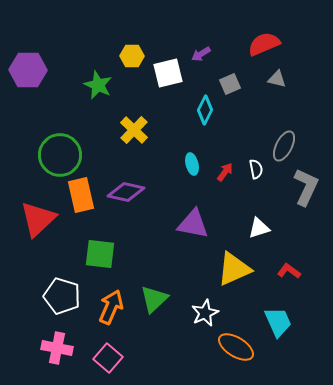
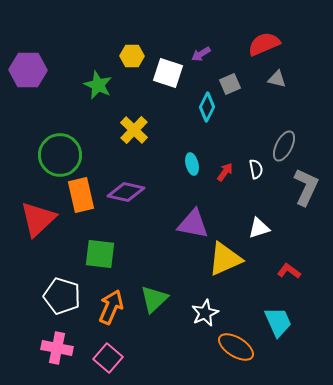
white square: rotated 32 degrees clockwise
cyan diamond: moved 2 px right, 3 px up
yellow triangle: moved 9 px left, 10 px up
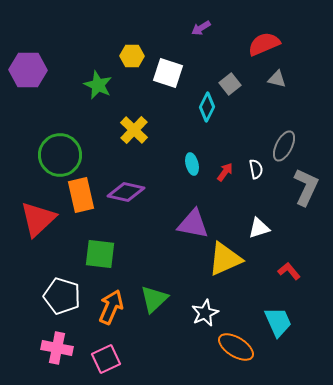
purple arrow: moved 26 px up
gray square: rotated 15 degrees counterclockwise
red L-shape: rotated 15 degrees clockwise
pink square: moved 2 px left, 1 px down; rotated 24 degrees clockwise
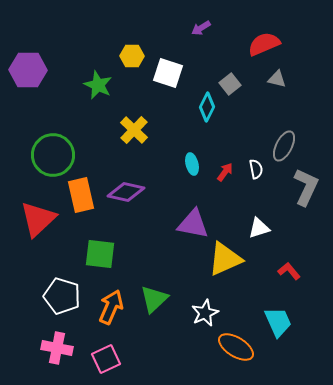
green circle: moved 7 px left
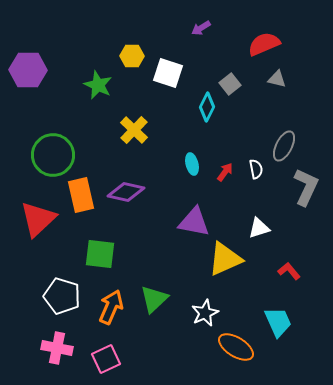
purple triangle: moved 1 px right, 2 px up
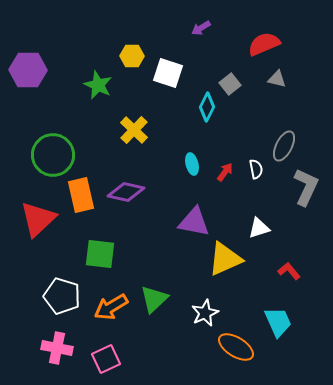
orange arrow: rotated 144 degrees counterclockwise
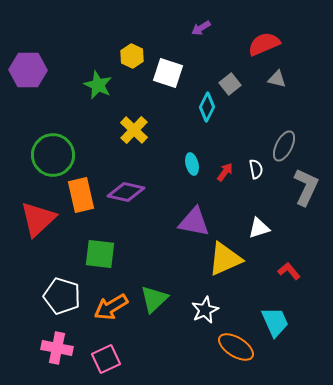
yellow hexagon: rotated 25 degrees clockwise
white star: moved 3 px up
cyan trapezoid: moved 3 px left
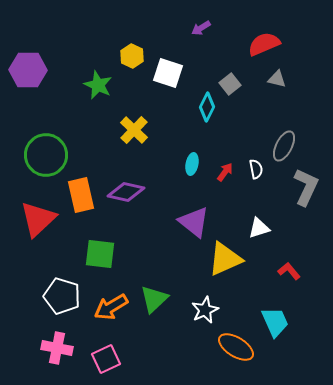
green circle: moved 7 px left
cyan ellipse: rotated 25 degrees clockwise
purple triangle: rotated 28 degrees clockwise
